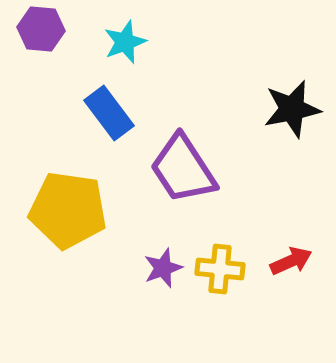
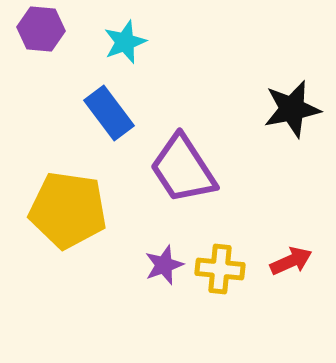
purple star: moved 1 px right, 3 px up
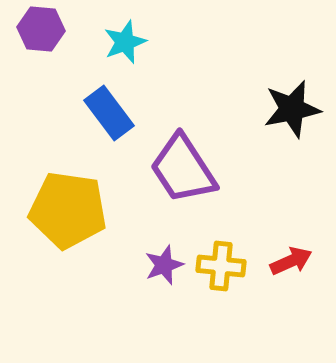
yellow cross: moved 1 px right, 3 px up
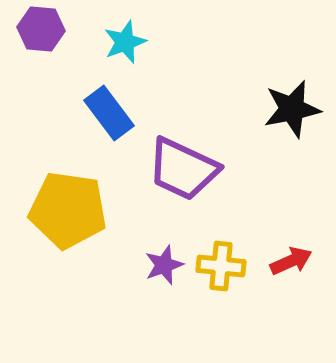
purple trapezoid: rotated 32 degrees counterclockwise
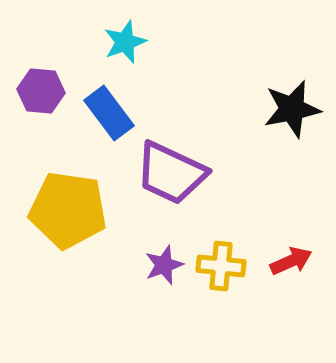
purple hexagon: moved 62 px down
purple trapezoid: moved 12 px left, 4 px down
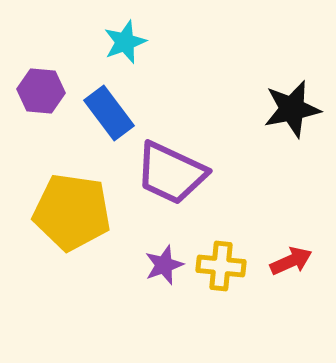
yellow pentagon: moved 4 px right, 2 px down
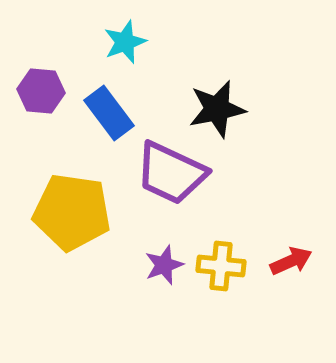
black star: moved 75 px left
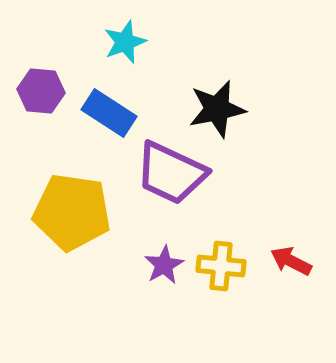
blue rectangle: rotated 20 degrees counterclockwise
red arrow: rotated 129 degrees counterclockwise
purple star: rotated 9 degrees counterclockwise
